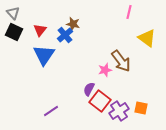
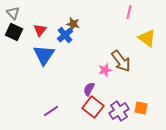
red square: moved 7 px left, 6 px down
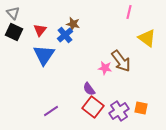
pink star: moved 2 px up; rotated 24 degrees clockwise
purple semicircle: rotated 64 degrees counterclockwise
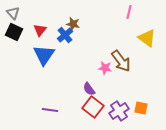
purple line: moved 1 px left, 1 px up; rotated 42 degrees clockwise
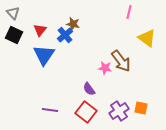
black square: moved 3 px down
red square: moved 7 px left, 5 px down
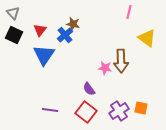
brown arrow: rotated 35 degrees clockwise
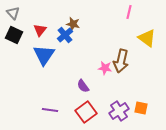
brown arrow: rotated 15 degrees clockwise
purple semicircle: moved 6 px left, 3 px up
red square: rotated 15 degrees clockwise
